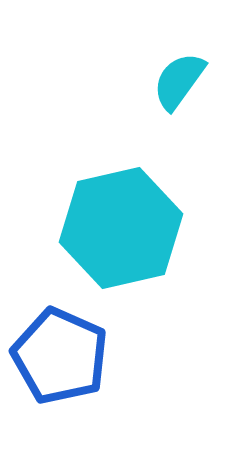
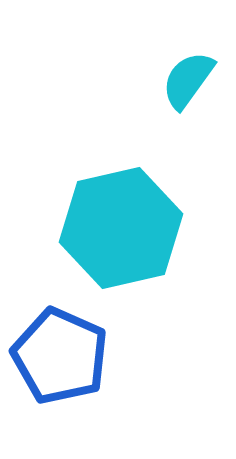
cyan semicircle: moved 9 px right, 1 px up
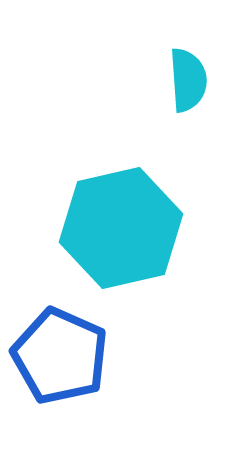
cyan semicircle: rotated 140 degrees clockwise
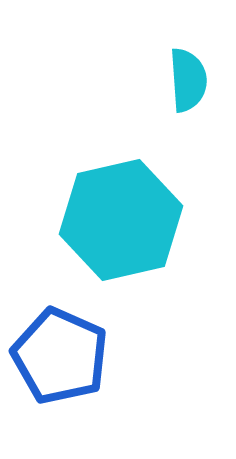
cyan hexagon: moved 8 px up
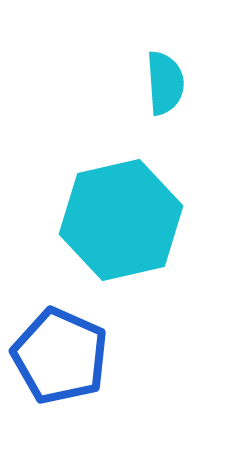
cyan semicircle: moved 23 px left, 3 px down
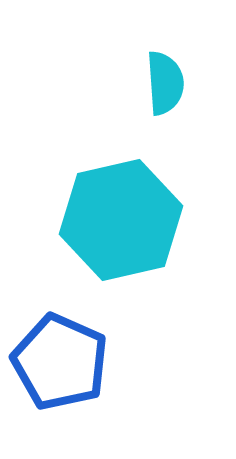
blue pentagon: moved 6 px down
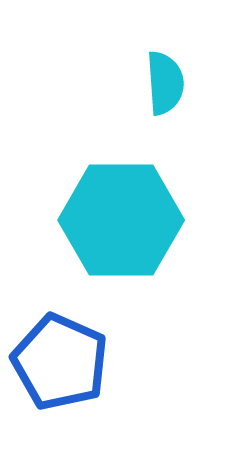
cyan hexagon: rotated 13 degrees clockwise
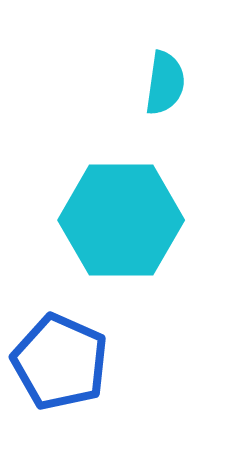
cyan semicircle: rotated 12 degrees clockwise
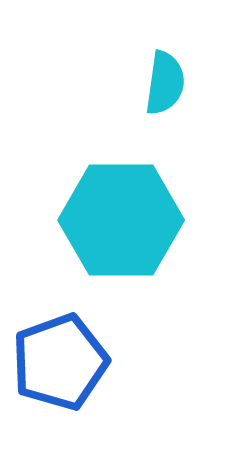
blue pentagon: rotated 28 degrees clockwise
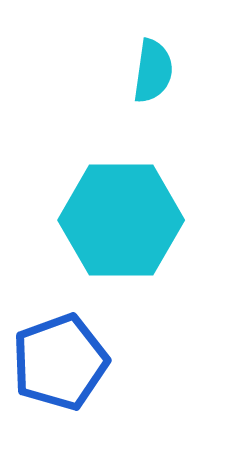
cyan semicircle: moved 12 px left, 12 px up
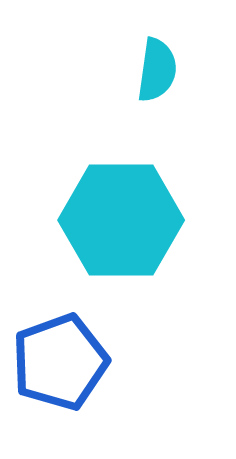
cyan semicircle: moved 4 px right, 1 px up
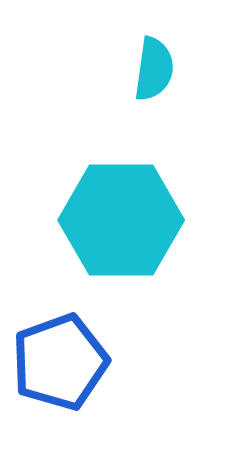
cyan semicircle: moved 3 px left, 1 px up
